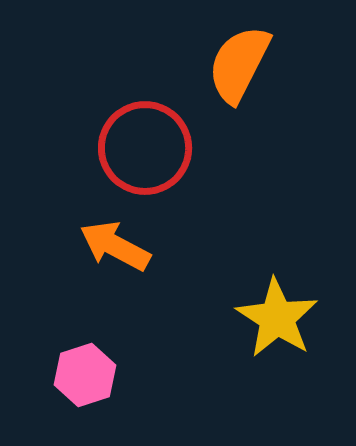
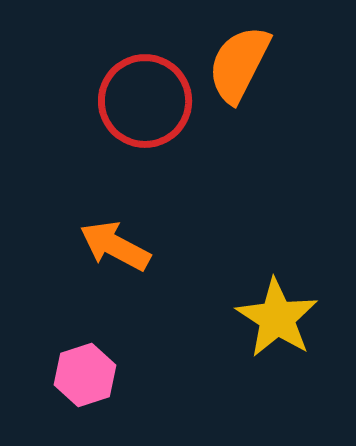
red circle: moved 47 px up
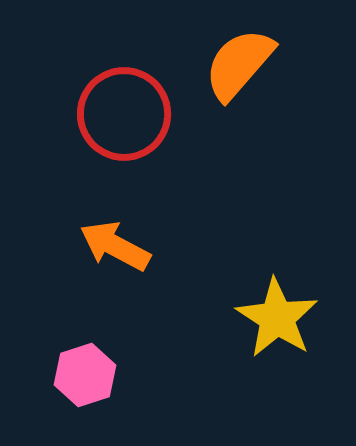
orange semicircle: rotated 14 degrees clockwise
red circle: moved 21 px left, 13 px down
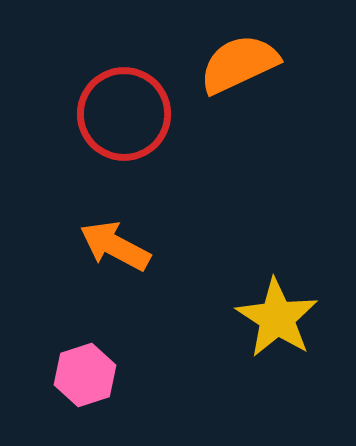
orange semicircle: rotated 24 degrees clockwise
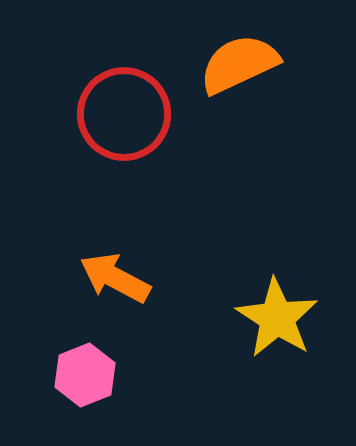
orange arrow: moved 32 px down
pink hexagon: rotated 4 degrees counterclockwise
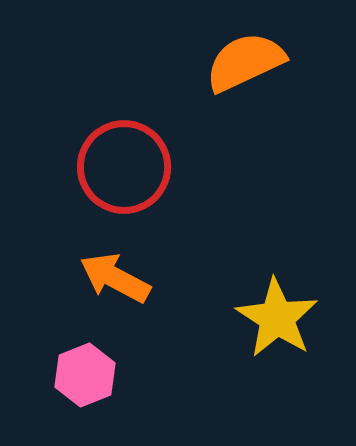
orange semicircle: moved 6 px right, 2 px up
red circle: moved 53 px down
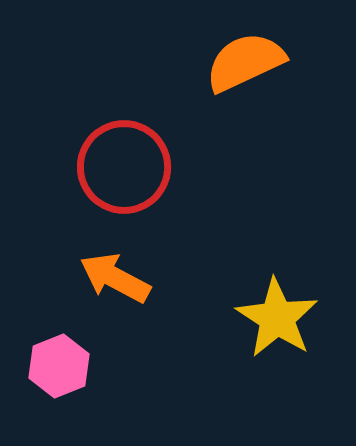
pink hexagon: moved 26 px left, 9 px up
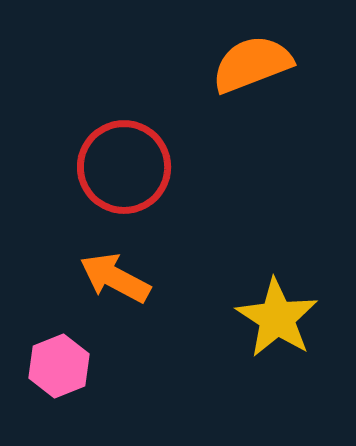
orange semicircle: moved 7 px right, 2 px down; rotated 4 degrees clockwise
